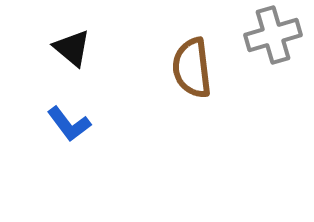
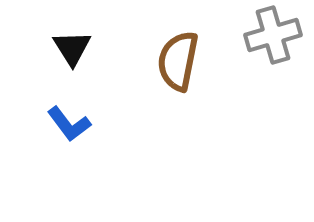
black triangle: rotated 18 degrees clockwise
brown semicircle: moved 14 px left, 7 px up; rotated 18 degrees clockwise
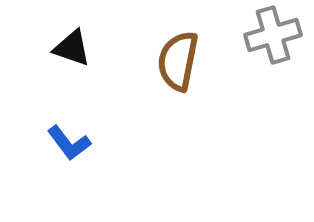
black triangle: rotated 39 degrees counterclockwise
blue L-shape: moved 19 px down
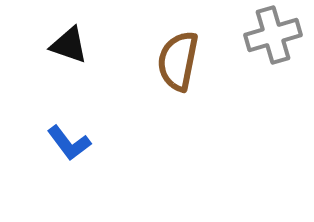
black triangle: moved 3 px left, 3 px up
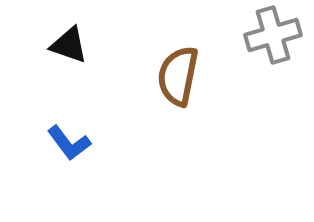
brown semicircle: moved 15 px down
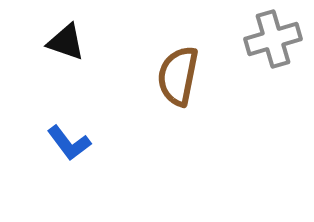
gray cross: moved 4 px down
black triangle: moved 3 px left, 3 px up
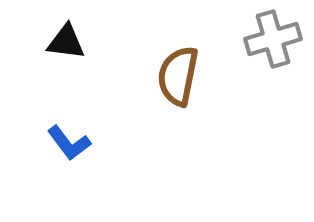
black triangle: rotated 12 degrees counterclockwise
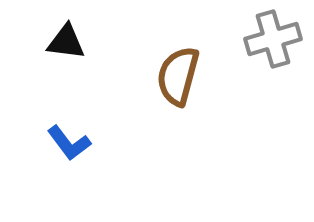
brown semicircle: rotated 4 degrees clockwise
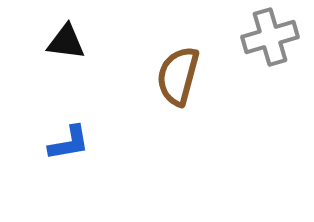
gray cross: moved 3 px left, 2 px up
blue L-shape: rotated 63 degrees counterclockwise
